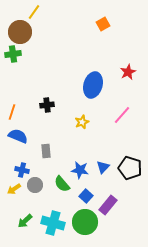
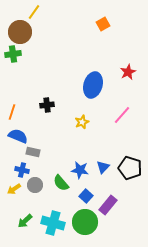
gray rectangle: moved 13 px left, 1 px down; rotated 72 degrees counterclockwise
green semicircle: moved 1 px left, 1 px up
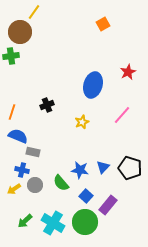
green cross: moved 2 px left, 2 px down
black cross: rotated 16 degrees counterclockwise
cyan cross: rotated 15 degrees clockwise
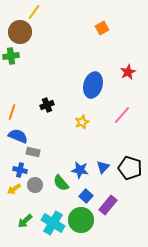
orange square: moved 1 px left, 4 px down
blue cross: moved 2 px left
green circle: moved 4 px left, 2 px up
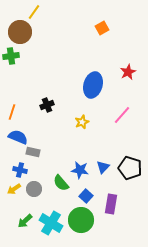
blue semicircle: moved 1 px down
gray circle: moved 1 px left, 4 px down
purple rectangle: moved 3 px right, 1 px up; rotated 30 degrees counterclockwise
cyan cross: moved 2 px left
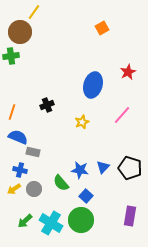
purple rectangle: moved 19 px right, 12 px down
